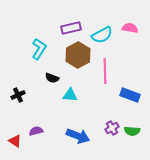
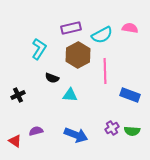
blue arrow: moved 2 px left, 1 px up
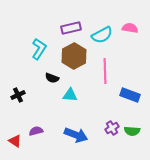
brown hexagon: moved 4 px left, 1 px down
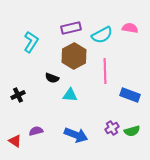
cyan L-shape: moved 8 px left, 7 px up
green semicircle: rotated 21 degrees counterclockwise
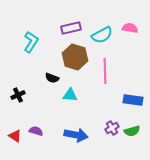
brown hexagon: moved 1 px right, 1 px down; rotated 15 degrees counterclockwise
blue rectangle: moved 3 px right, 5 px down; rotated 12 degrees counterclockwise
purple semicircle: rotated 32 degrees clockwise
blue arrow: rotated 10 degrees counterclockwise
red triangle: moved 5 px up
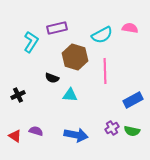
purple rectangle: moved 14 px left
blue rectangle: rotated 36 degrees counterclockwise
green semicircle: rotated 28 degrees clockwise
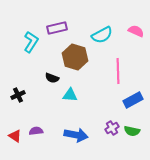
pink semicircle: moved 6 px right, 3 px down; rotated 14 degrees clockwise
pink line: moved 13 px right
purple semicircle: rotated 24 degrees counterclockwise
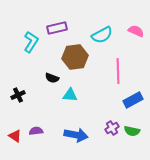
brown hexagon: rotated 25 degrees counterclockwise
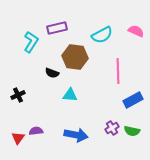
brown hexagon: rotated 15 degrees clockwise
black semicircle: moved 5 px up
red triangle: moved 3 px right, 2 px down; rotated 32 degrees clockwise
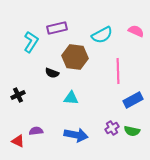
cyan triangle: moved 1 px right, 3 px down
red triangle: moved 3 px down; rotated 40 degrees counterclockwise
